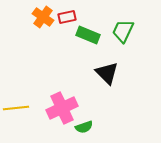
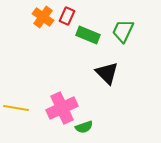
red rectangle: moved 1 px up; rotated 54 degrees counterclockwise
yellow line: rotated 15 degrees clockwise
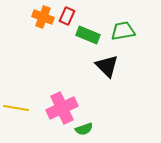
orange cross: rotated 15 degrees counterclockwise
green trapezoid: rotated 55 degrees clockwise
black triangle: moved 7 px up
green semicircle: moved 2 px down
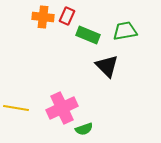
orange cross: rotated 15 degrees counterclockwise
green trapezoid: moved 2 px right
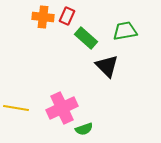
green rectangle: moved 2 px left, 3 px down; rotated 20 degrees clockwise
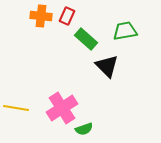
orange cross: moved 2 px left, 1 px up
green rectangle: moved 1 px down
pink cross: rotated 8 degrees counterclockwise
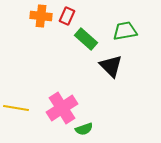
black triangle: moved 4 px right
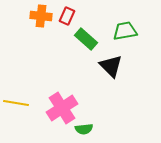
yellow line: moved 5 px up
green semicircle: rotated 12 degrees clockwise
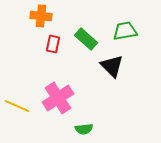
red rectangle: moved 14 px left, 28 px down; rotated 12 degrees counterclockwise
black triangle: moved 1 px right
yellow line: moved 1 px right, 3 px down; rotated 15 degrees clockwise
pink cross: moved 4 px left, 10 px up
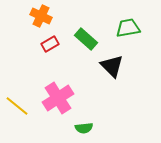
orange cross: rotated 20 degrees clockwise
green trapezoid: moved 3 px right, 3 px up
red rectangle: moved 3 px left; rotated 48 degrees clockwise
yellow line: rotated 15 degrees clockwise
green semicircle: moved 1 px up
